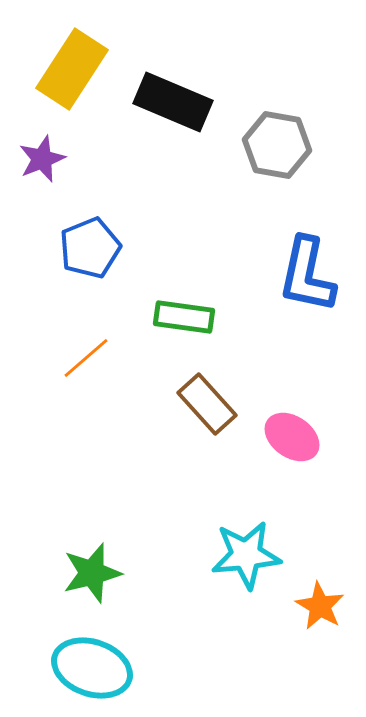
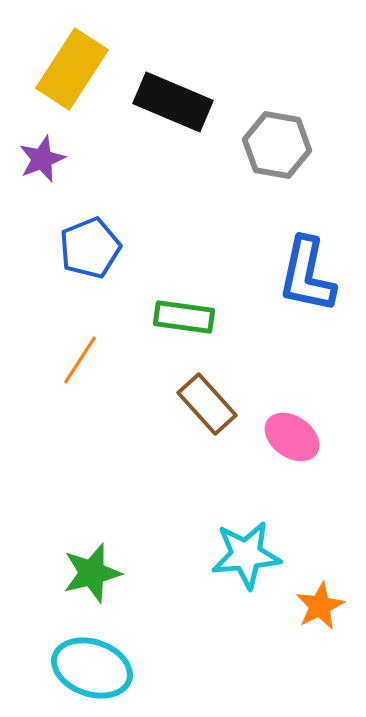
orange line: moved 6 px left, 2 px down; rotated 16 degrees counterclockwise
orange star: rotated 15 degrees clockwise
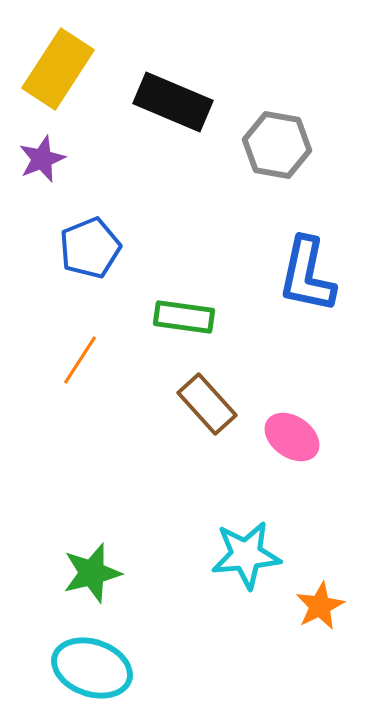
yellow rectangle: moved 14 px left
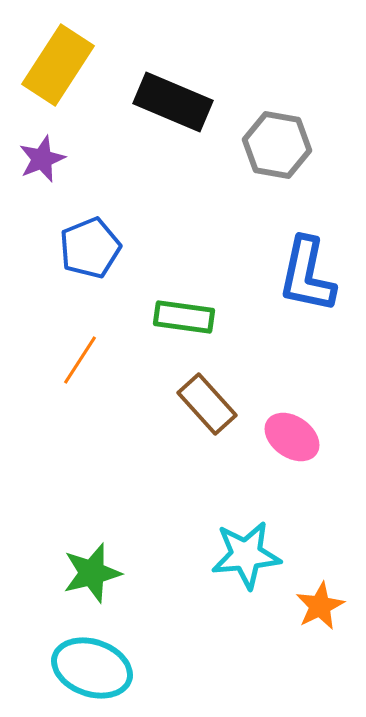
yellow rectangle: moved 4 px up
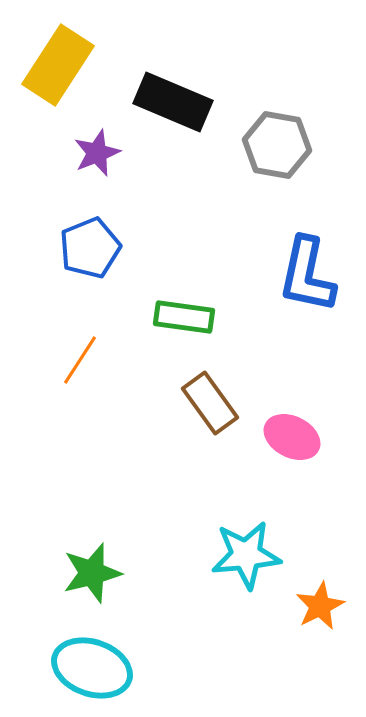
purple star: moved 55 px right, 6 px up
brown rectangle: moved 3 px right, 1 px up; rotated 6 degrees clockwise
pink ellipse: rotated 8 degrees counterclockwise
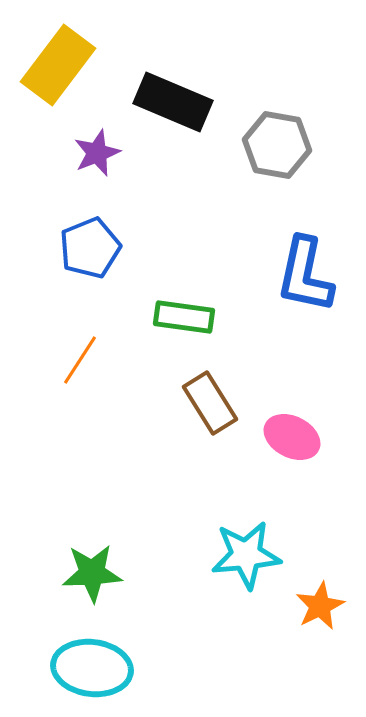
yellow rectangle: rotated 4 degrees clockwise
blue L-shape: moved 2 px left
brown rectangle: rotated 4 degrees clockwise
green star: rotated 12 degrees clockwise
cyan ellipse: rotated 12 degrees counterclockwise
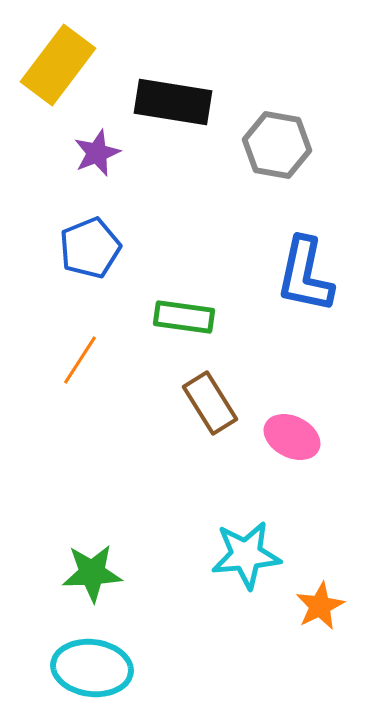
black rectangle: rotated 14 degrees counterclockwise
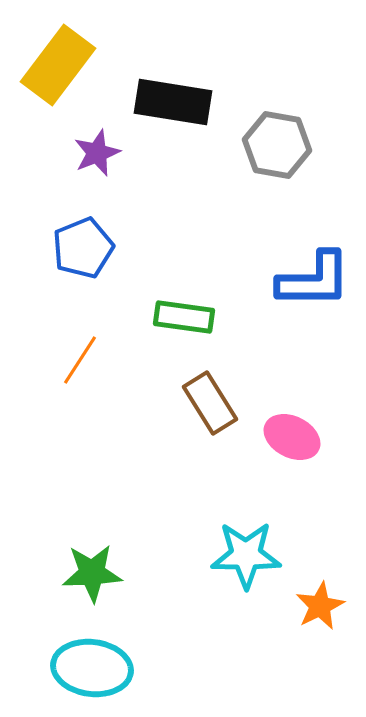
blue pentagon: moved 7 px left
blue L-shape: moved 9 px right, 5 px down; rotated 102 degrees counterclockwise
cyan star: rotated 6 degrees clockwise
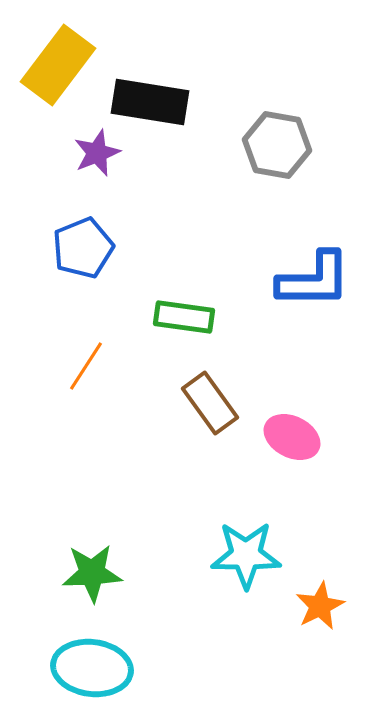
black rectangle: moved 23 px left
orange line: moved 6 px right, 6 px down
brown rectangle: rotated 4 degrees counterclockwise
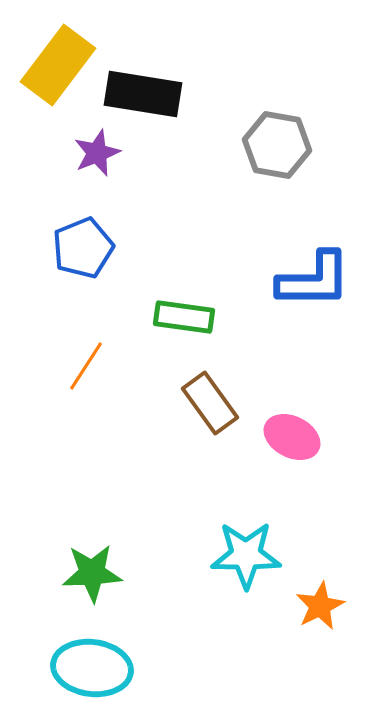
black rectangle: moved 7 px left, 8 px up
